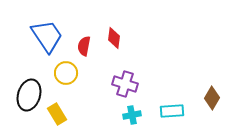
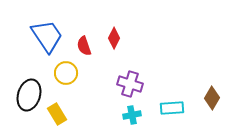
red diamond: rotated 20 degrees clockwise
red semicircle: rotated 30 degrees counterclockwise
purple cross: moved 5 px right
cyan rectangle: moved 3 px up
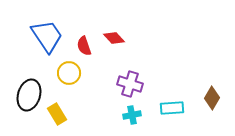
red diamond: rotated 70 degrees counterclockwise
yellow circle: moved 3 px right
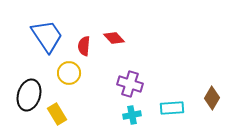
red semicircle: rotated 24 degrees clockwise
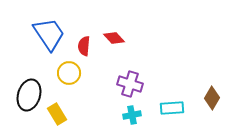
blue trapezoid: moved 2 px right, 2 px up
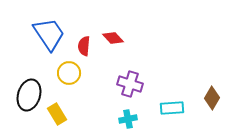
red diamond: moved 1 px left
cyan cross: moved 4 px left, 4 px down
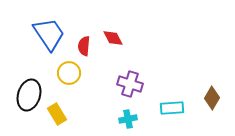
red diamond: rotated 15 degrees clockwise
